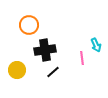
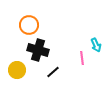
black cross: moved 7 px left; rotated 25 degrees clockwise
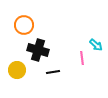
orange circle: moved 5 px left
cyan arrow: rotated 24 degrees counterclockwise
black line: rotated 32 degrees clockwise
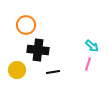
orange circle: moved 2 px right
cyan arrow: moved 4 px left, 1 px down
black cross: rotated 10 degrees counterclockwise
pink line: moved 6 px right, 6 px down; rotated 24 degrees clockwise
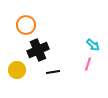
cyan arrow: moved 1 px right, 1 px up
black cross: rotated 30 degrees counterclockwise
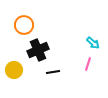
orange circle: moved 2 px left
cyan arrow: moved 2 px up
yellow circle: moved 3 px left
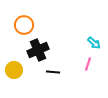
cyan arrow: moved 1 px right
black line: rotated 16 degrees clockwise
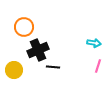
orange circle: moved 2 px down
cyan arrow: rotated 32 degrees counterclockwise
pink line: moved 10 px right, 2 px down
black line: moved 5 px up
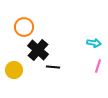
black cross: rotated 25 degrees counterclockwise
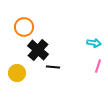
yellow circle: moved 3 px right, 3 px down
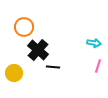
yellow circle: moved 3 px left
